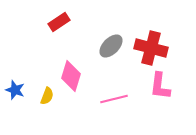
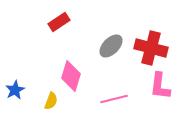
blue star: rotated 24 degrees clockwise
yellow semicircle: moved 4 px right, 5 px down
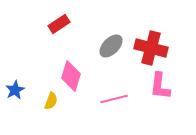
red rectangle: moved 2 px down
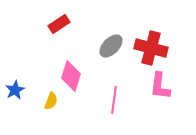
pink line: moved 1 px down; rotated 68 degrees counterclockwise
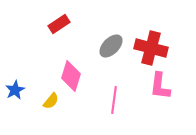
yellow semicircle: rotated 18 degrees clockwise
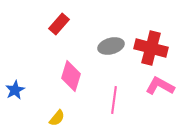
red rectangle: rotated 15 degrees counterclockwise
gray ellipse: rotated 30 degrees clockwise
pink L-shape: rotated 112 degrees clockwise
yellow semicircle: moved 6 px right, 17 px down
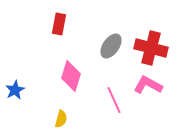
red rectangle: rotated 30 degrees counterclockwise
gray ellipse: rotated 40 degrees counterclockwise
pink L-shape: moved 12 px left, 1 px up
pink line: rotated 32 degrees counterclockwise
yellow semicircle: moved 4 px right, 1 px down; rotated 24 degrees counterclockwise
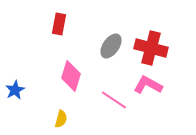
pink line: rotated 32 degrees counterclockwise
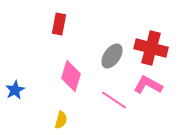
gray ellipse: moved 1 px right, 10 px down
yellow semicircle: moved 1 px down
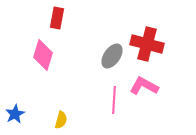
red rectangle: moved 2 px left, 6 px up
red cross: moved 4 px left, 4 px up
pink diamond: moved 28 px left, 21 px up
pink L-shape: moved 4 px left, 1 px down
blue star: moved 24 px down
pink line: rotated 60 degrees clockwise
